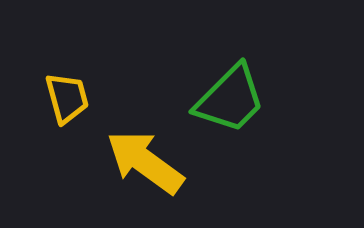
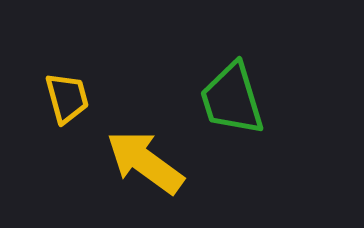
green trapezoid: moved 2 px right; rotated 118 degrees clockwise
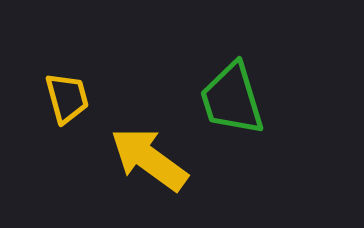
yellow arrow: moved 4 px right, 3 px up
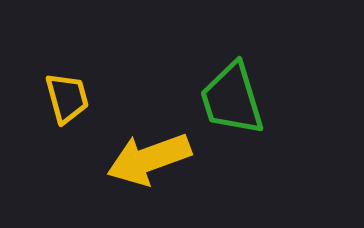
yellow arrow: rotated 56 degrees counterclockwise
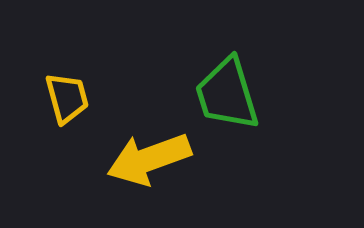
green trapezoid: moved 5 px left, 5 px up
